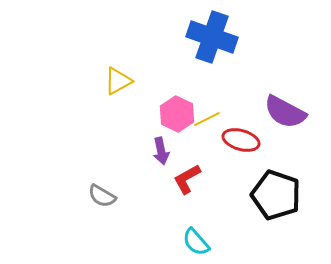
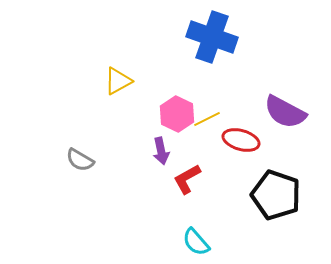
gray semicircle: moved 22 px left, 36 px up
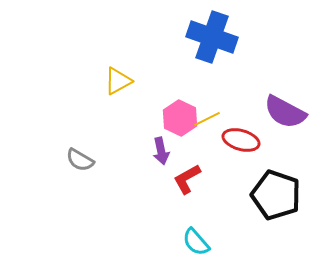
pink hexagon: moved 3 px right, 4 px down
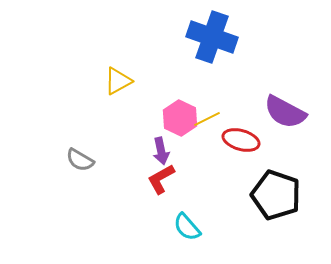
red L-shape: moved 26 px left
cyan semicircle: moved 9 px left, 15 px up
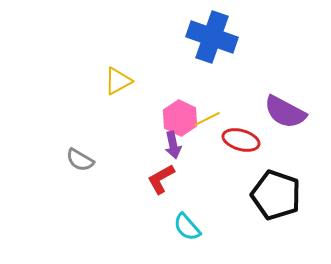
purple arrow: moved 12 px right, 6 px up
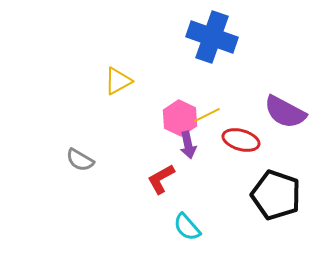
yellow line: moved 4 px up
purple arrow: moved 15 px right
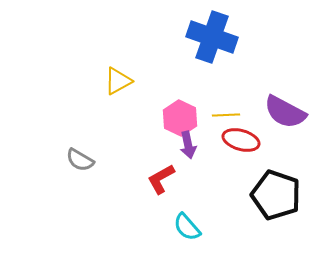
yellow line: moved 19 px right; rotated 24 degrees clockwise
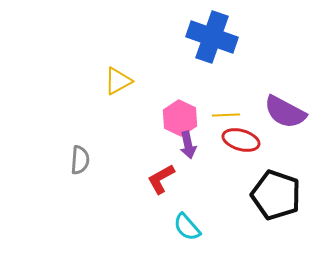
gray semicircle: rotated 116 degrees counterclockwise
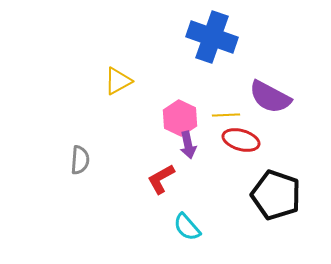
purple semicircle: moved 15 px left, 15 px up
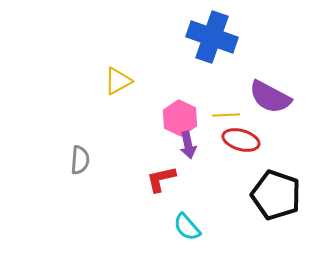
red L-shape: rotated 16 degrees clockwise
